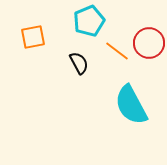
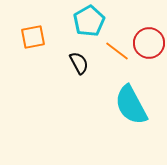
cyan pentagon: rotated 8 degrees counterclockwise
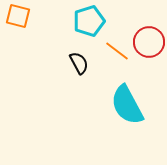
cyan pentagon: rotated 12 degrees clockwise
orange square: moved 15 px left, 21 px up; rotated 25 degrees clockwise
red circle: moved 1 px up
cyan semicircle: moved 4 px left
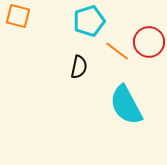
black semicircle: moved 4 px down; rotated 40 degrees clockwise
cyan semicircle: moved 1 px left
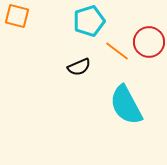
orange square: moved 1 px left
black semicircle: rotated 55 degrees clockwise
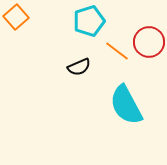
orange square: moved 1 px left, 1 px down; rotated 35 degrees clockwise
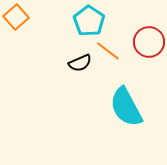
cyan pentagon: rotated 20 degrees counterclockwise
orange line: moved 9 px left
black semicircle: moved 1 px right, 4 px up
cyan semicircle: moved 2 px down
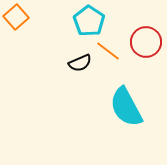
red circle: moved 3 px left
